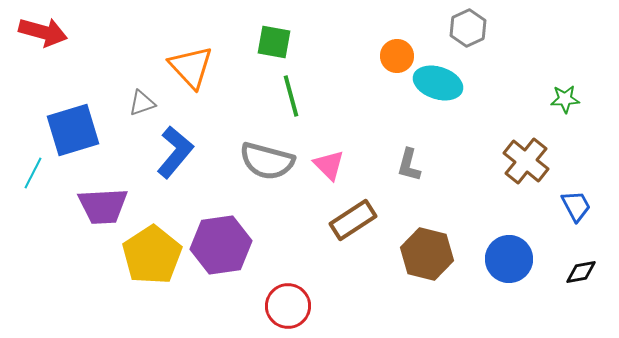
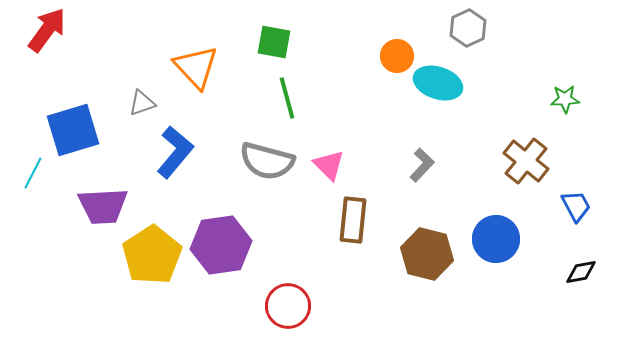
red arrow: moved 4 px right, 2 px up; rotated 69 degrees counterclockwise
orange triangle: moved 5 px right
green line: moved 4 px left, 2 px down
gray L-shape: moved 13 px right; rotated 152 degrees counterclockwise
brown rectangle: rotated 51 degrees counterclockwise
blue circle: moved 13 px left, 20 px up
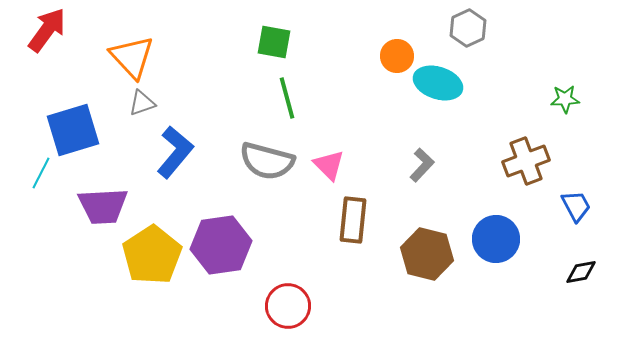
orange triangle: moved 64 px left, 10 px up
brown cross: rotated 30 degrees clockwise
cyan line: moved 8 px right
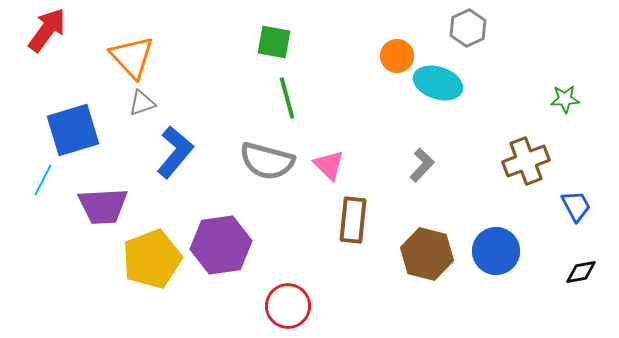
cyan line: moved 2 px right, 7 px down
blue circle: moved 12 px down
yellow pentagon: moved 4 px down; rotated 12 degrees clockwise
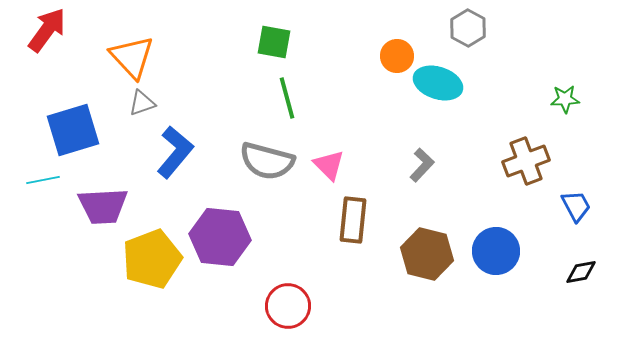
gray hexagon: rotated 6 degrees counterclockwise
cyan line: rotated 52 degrees clockwise
purple hexagon: moved 1 px left, 8 px up; rotated 14 degrees clockwise
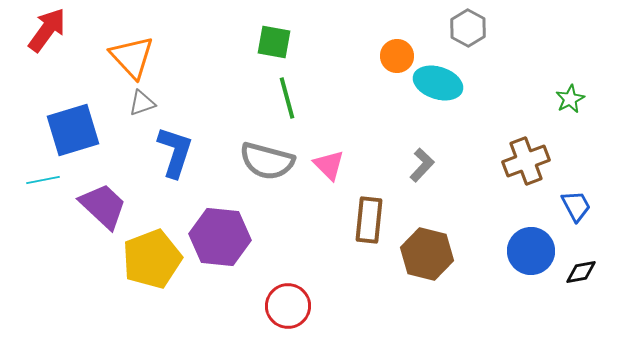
green star: moved 5 px right; rotated 24 degrees counterclockwise
blue L-shape: rotated 22 degrees counterclockwise
purple trapezoid: rotated 134 degrees counterclockwise
brown rectangle: moved 16 px right
blue circle: moved 35 px right
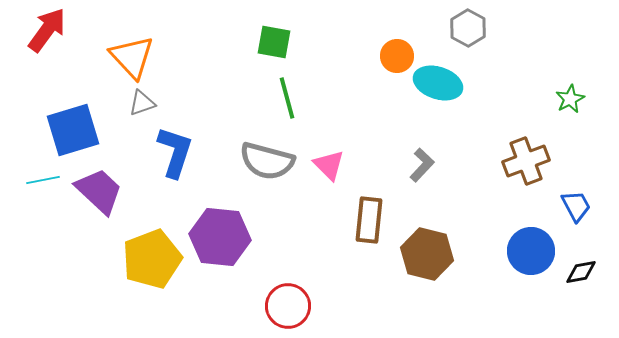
purple trapezoid: moved 4 px left, 15 px up
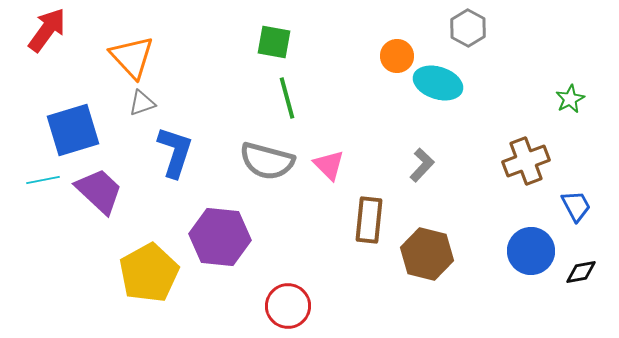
yellow pentagon: moved 3 px left, 14 px down; rotated 8 degrees counterclockwise
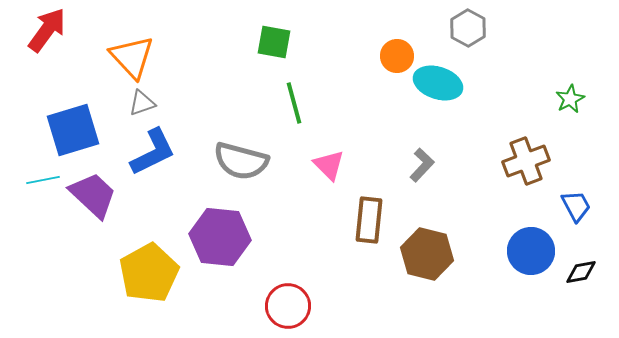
green line: moved 7 px right, 5 px down
blue L-shape: moved 22 px left; rotated 46 degrees clockwise
gray semicircle: moved 26 px left
purple trapezoid: moved 6 px left, 4 px down
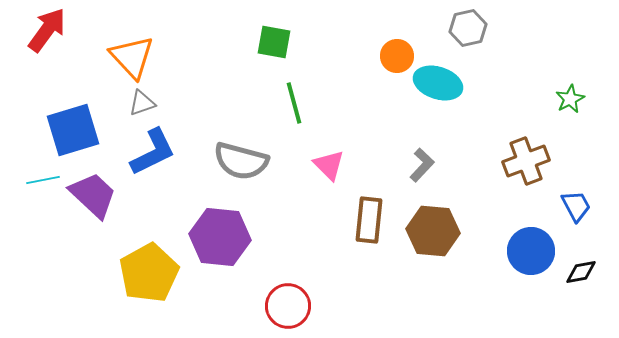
gray hexagon: rotated 18 degrees clockwise
brown hexagon: moved 6 px right, 23 px up; rotated 9 degrees counterclockwise
